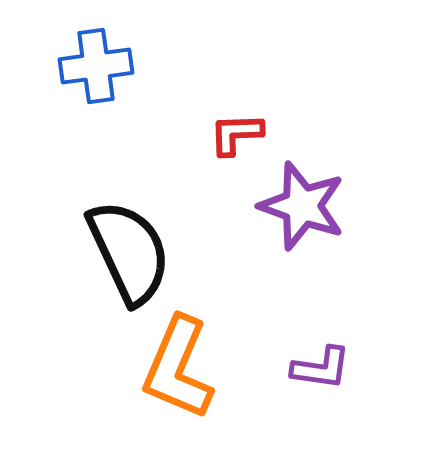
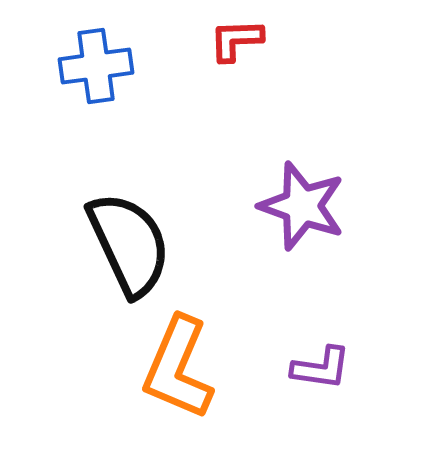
red L-shape: moved 94 px up
black semicircle: moved 8 px up
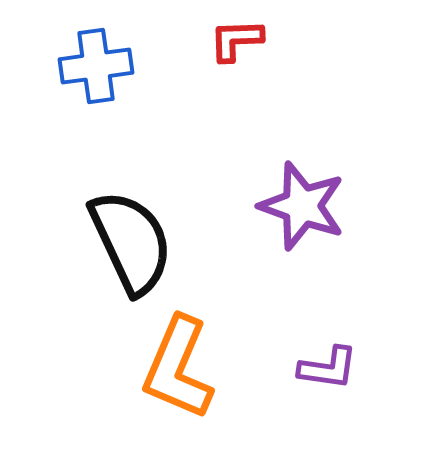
black semicircle: moved 2 px right, 2 px up
purple L-shape: moved 7 px right
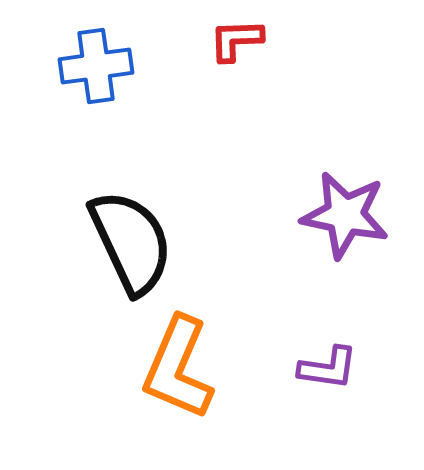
purple star: moved 43 px right, 9 px down; rotated 8 degrees counterclockwise
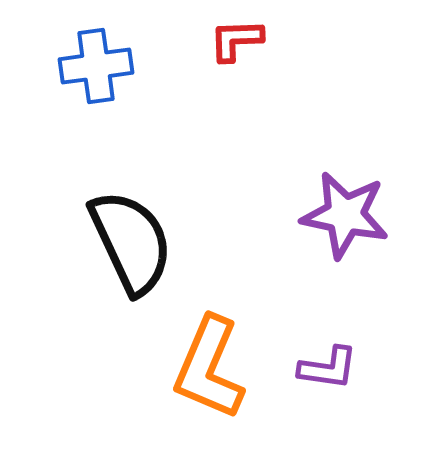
orange L-shape: moved 31 px right
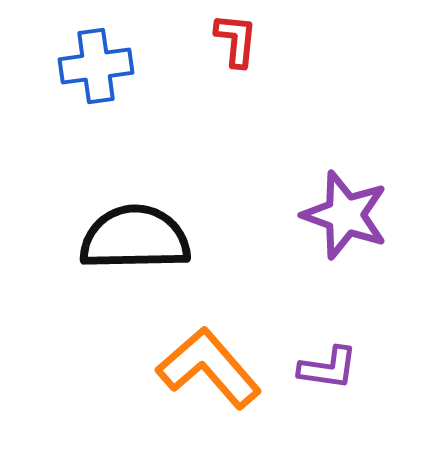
red L-shape: rotated 98 degrees clockwise
purple star: rotated 8 degrees clockwise
black semicircle: moved 4 px right, 4 px up; rotated 66 degrees counterclockwise
orange L-shape: rotated 116 degrees clockwise
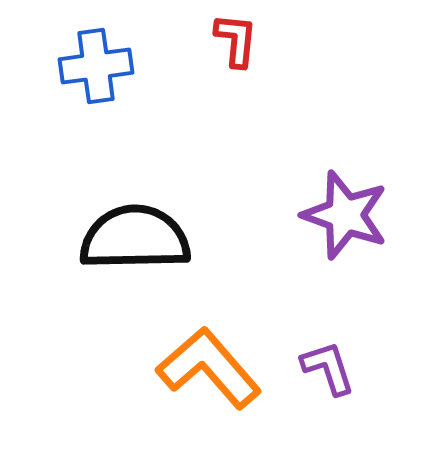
purple L-shape: rotated 116 degrees counterclockwise
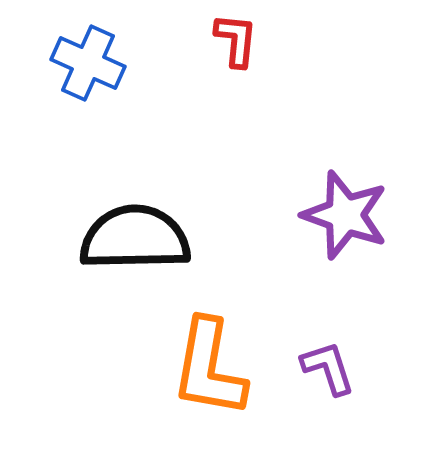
blue cross: moved 8 px left, 3 px up; rotated 32 degrees clockwise
orange L-shape: rotated 129 degrees counterclockwise
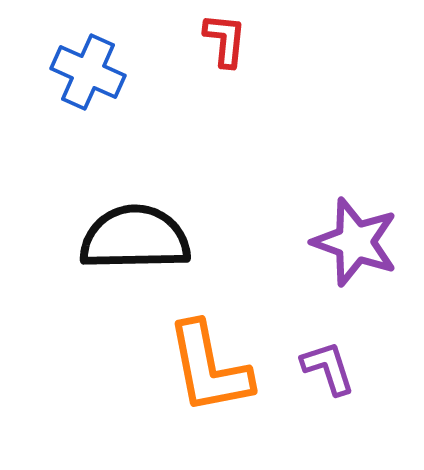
red L-shape: moved 11 px left
blue cross: moved 9 px down
purple star: moved 10 px right, 27 px down
orange L-shape: rotated 21 degrees counterclockwise
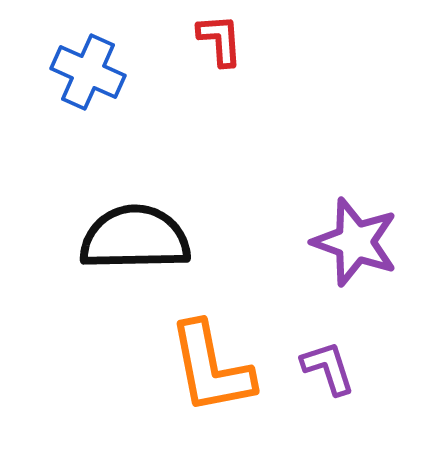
red L-shape: moved 5 px left; rotated 10 degrees counterclockwise
orange L-shape: moved 2 px right
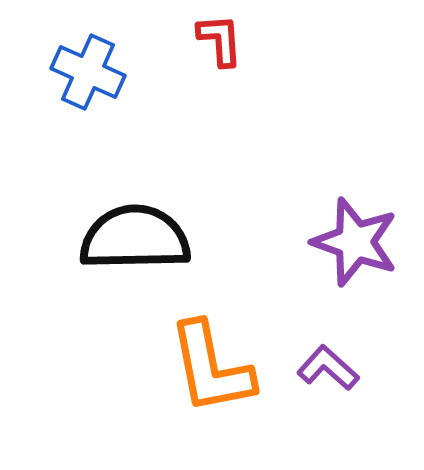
purple L-shape: rotated 30 degrees counterclockwise
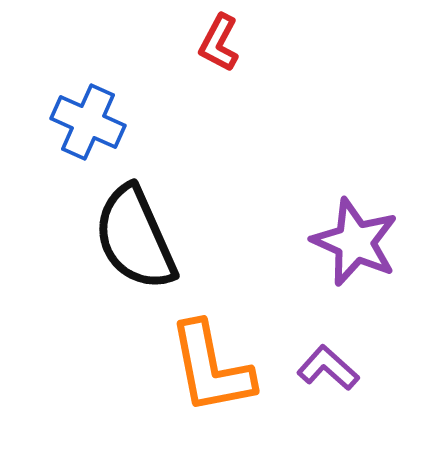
red L-shape: moved 1 px left, 3 px down; rotated 148 degrees counterclockwise
blue cross: moved 50 px down
black semicircle: rotated 113 degrees counterclockwise
purple star: rotated 4 degrees clockwise
